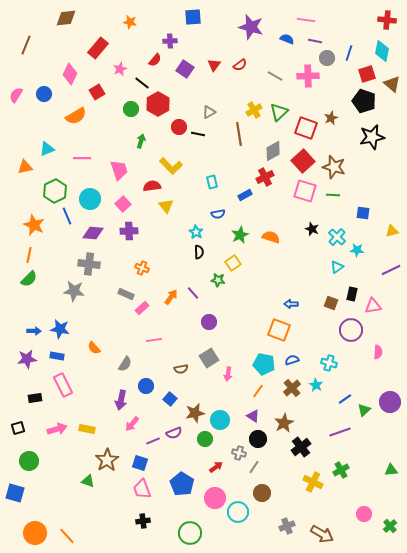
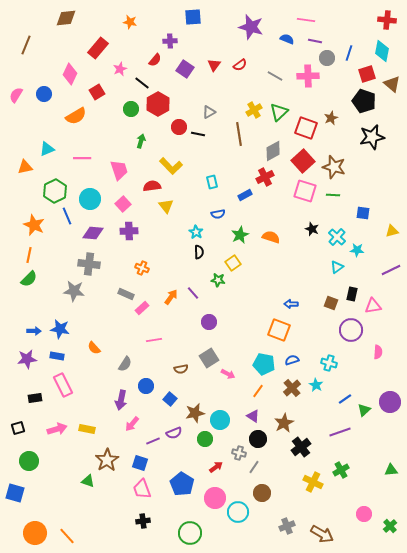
pink arrow at (228, 374): rotated 72 degrees counterclockwise
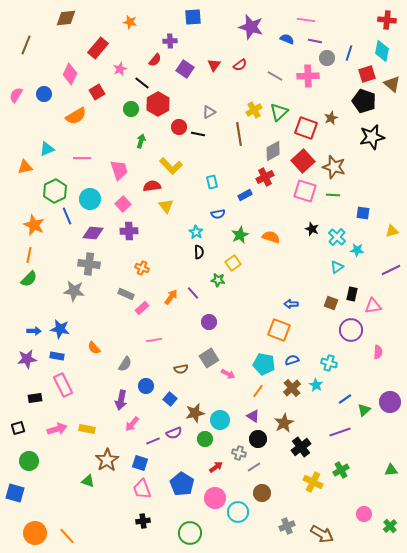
gray line at (254, 467): rotated 24 degrees clockwise
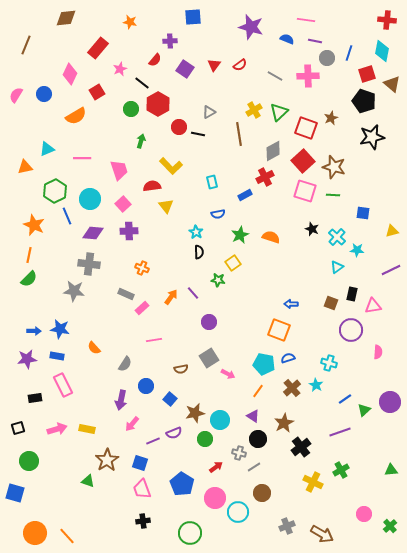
blue semicircle at (292, 360): moved 4 px left, 2 px up
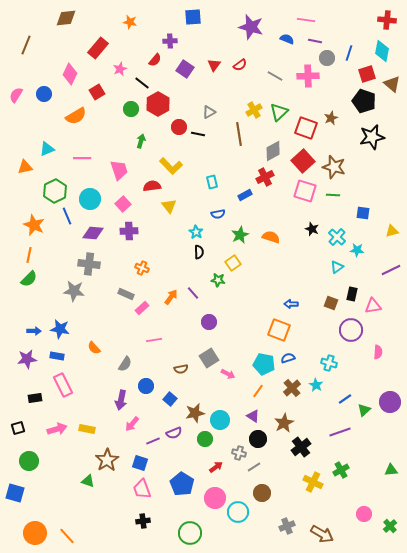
yellow triangle at (166, 206): moved 3 px right
